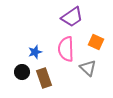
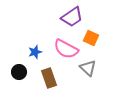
orange square: moved 5 px left, 4 px up
pink semicircle: rotated 60 degrees counterclockwise
black circle: moved 3 px left
brown rectangle: moved 5 px right
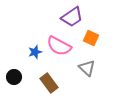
pink semicircle: moved 7 px left, 3 px up
gray triangle: moved 1 px left
black circle: moved 5 px left, 5 px down
brown rectangle: moved 5 px down; rotated 18 degrees counterclockwise
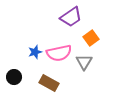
purple trapezoid: moved 1 px left
orange square: rotated 28 degrees clockwise
pink semicircle: moved 7 px down; rotated 40 degrees counterclockwise
gray triangle: moved 3 px left, 6 px up; rotated 18 degrees clockwise
brown rectangle: rotated 24 degrees counterclockwise
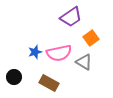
gray triangle: rotated 30 degrees counterclockwise
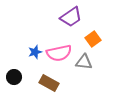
orange square: moved 2 px right, 1 px down
gray triangle: rotated 24 degrees counterclockwise
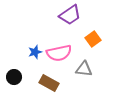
purple trapezoid: moved 1 px left, 2 px up
gray triangle: moved 7 px down
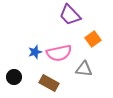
purple trapezoid: rotated 80 degrees clockwise
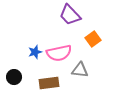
gray triangle: moved 4 px left, 1 px down
brown rectangle: rotated 36 degrees counterclockwise
